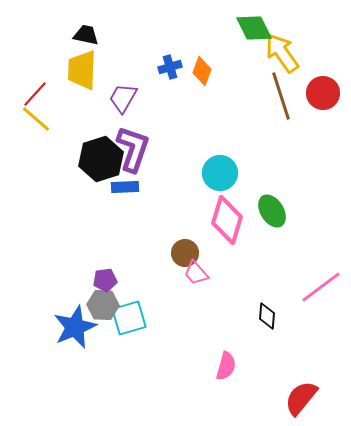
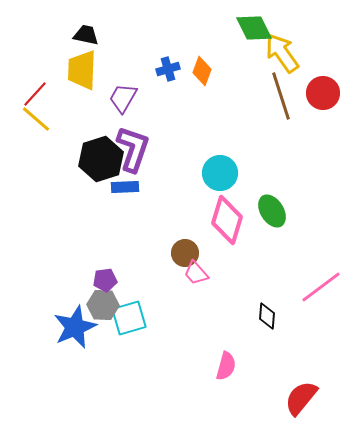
blue cross: moved 2 px left, 2 px down
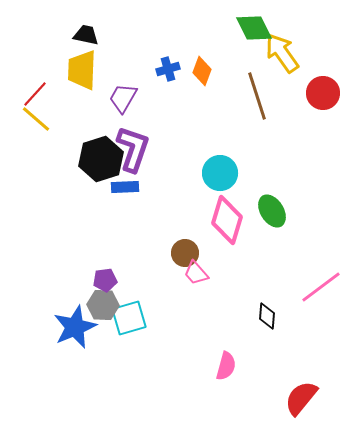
brown line: moved 24 px left
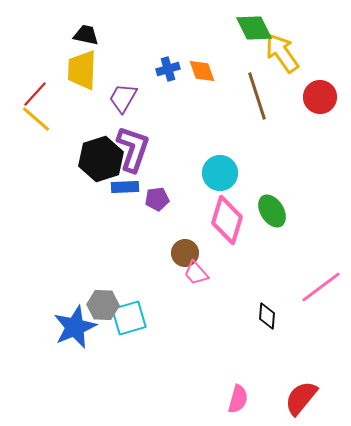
orange diamond: rotated 40 degrees counterclockwise
red circle: moved 3 px left, 4 px down
purple pentagon: moved 52 px right, 81 px up
pink semicircle: moved 12 px right, 33 px down
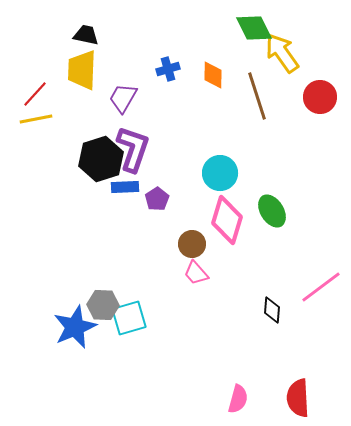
orange diamond: moved 11 px right, 4 px down; rotated 20 degrees clockwise
yellow line: rotated 52 degrees counterclockwise
purple pentagon: rotated 25 degrees counterclockwise
brown circle: moved 7 px right, 9 px up
black diamond: moved 5 px right, 6 px up
red semicircle: moved 3 px left; rotated 42 degrees counterclockwise
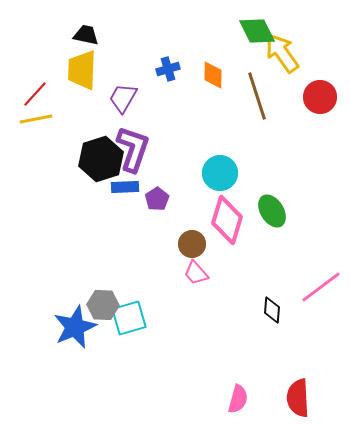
green diamond: moved 3 px right, 3 px down
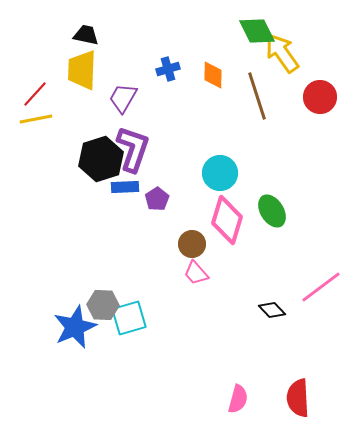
black diamond: rotated 48 degrees counterclockwise
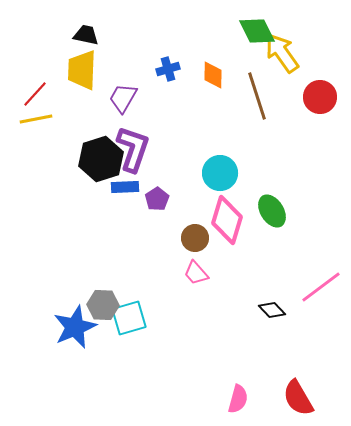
brown circle: moved 3 px right, 6 px up
red semicircle: rotated 27 degrees counterclockwise
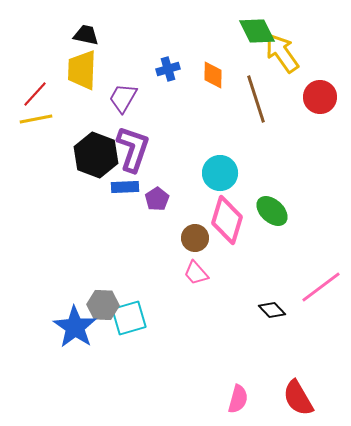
brown line: moved 1 px left, 3 px down
black hexagon: moved 5 px left, 4 px up; rotated 21 degrees counterclockwise
green ellipse: rotated 16 degrees counterclockwise
blue star: rotated 15 degrees counterclockwise
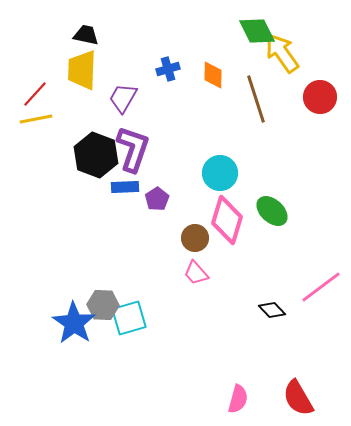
blue star: moved 1 px left, 4 px up
